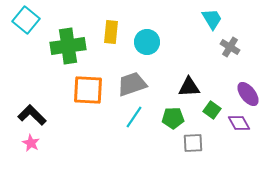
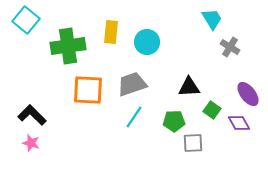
green pentagon: moved 1 px right, 3 px down
pink star: rotated 12 degrees counterclockwise
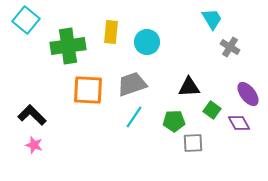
pink star: moved 3 px right, 2 px down
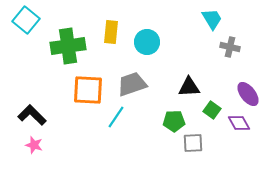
gray cross: rotated 18 degrees counterclockwise
cyan line: moved 18 px left
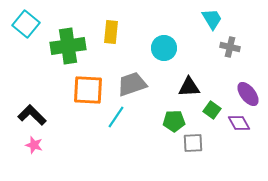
cyan square: moved 4 px down
cyan circle: moved 17 px right, 6 px down
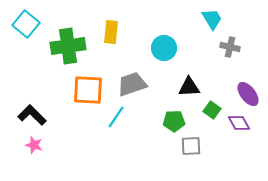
gray square: moved 2 px left, 3 px down
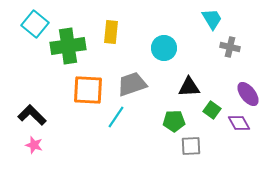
cyan square: moved 9 px right
